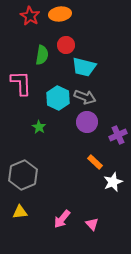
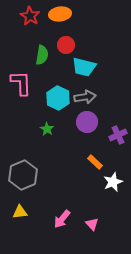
gray arrow: rotated 30 degrees counterclockwise
green star: moved 8 px right, 2 px down
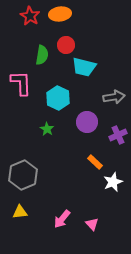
gray arrow: moved 29 px right
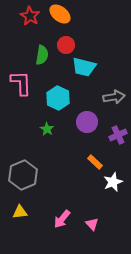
orange ellipse: rotated 45 degrees clockwise
